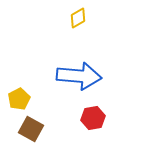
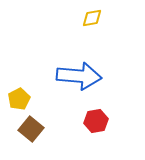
yellow diamond: moved 14 px right; rotated 20 degrees clockwise
red hexagon: moved 3 px right, 3 px down
brown square: rotated 10 degrees clockwise
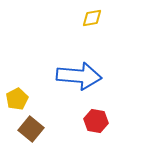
yellow pentagon: moved 2 px left
red hexagon: rotated 20 degrees clockwise
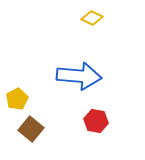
yellow diamond: rotated 35 degrees clockwise
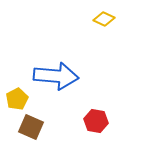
yellow diamond: moved 12 px right, 1 px down
blue arrow: moved 23 px left
brown square: moved 2 px up; rotated 15 degrees counterclockwise
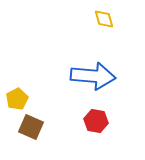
yellow diamond: rotated 50 degrees clockwise
blue arrow: moved 37 px right
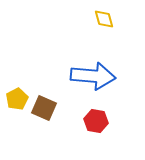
brown square: moved 13 px right, 19 px up
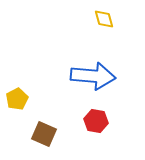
brown square: moved 26 px down
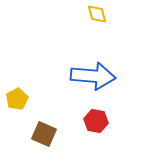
yellow diamond: moved 7 px left, 5 px up
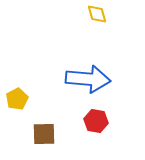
blue arrow: moved 5 px left, 3 px down
brown square: rotated 25 degrees counterclockwise
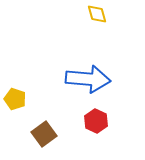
yellow pentagon: moved 2 px left; rotated 25 degrees counterclockwise
red hexagon: rotated 15 degrees clockwise
brown square: rotated 35 degrees counterclockwise
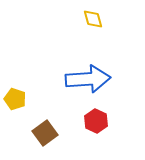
yellow diamond: moved 4 px left, 5 px down
blue arrow: rotated 9 degrees counterclockwise
brown square: moved 1 px right, 1 px up
